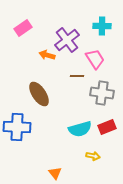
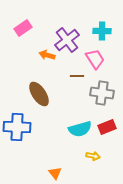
cyan cross: moved 5 px down
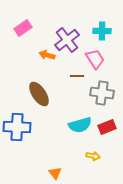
cyan semicircle: moved 4 px up
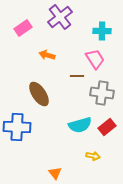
purple cross: moved 7 px left, 23 px up
red rectangle: rotated 18 degrees counterclockwise
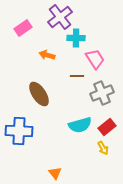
cyan cross: moved 26 px left, 7 px down
gray cross: rotated 30 degrees counterclockwise
blue cross: moved 2 px right, 4 px down
yellow arrow: moved 10 px right, 8 px up; rotated 48 degrees clockwise
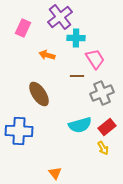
pink rectangle: rotated 30 degrees counterclockwise
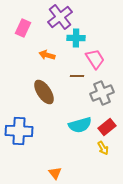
brown ellipse: moved 5 px right, 2 px up
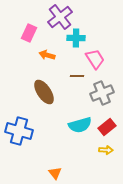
pink rectangle: moved 6 px right, 5 px down
blue cross: rotated 12 degrees clockwise
yellow arrow: moved 3 px right, 2 px down; rotated 56 degrees counterclockwise
